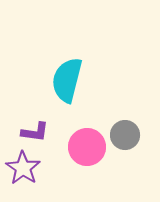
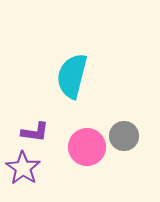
cyan semicircle: moved 5 px right, 4 px up
gray circle: moved 1 px left, 1 px down
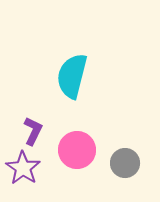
purple L-shape: moved 2 px left, 1 px up; rotated 72 degrees counterclockwise
gray circle: moved 1 px right, 27 px down
pink circle: moved 10 px left, 3 px down
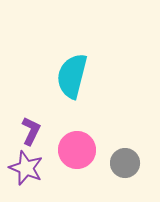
purple L-shape: moved 2 px left
purple star: moved 3 px right; rotated 12 degrees counterclockwise
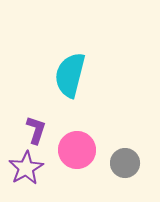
cyan semicircle: moved 2 px left, 1 px up
purple L-shape: moved 5 px right, 1 px up; rotated 8 degrees counterclockwise
purple star: rotated 20 degrees clockwise
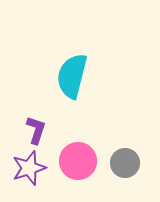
cyan semicircle: moved 2 px right, 1 px down
pink circle: moved 1 px right, 11 px down
purple star: moved 3 px right; rotated 12 degrees clockwise
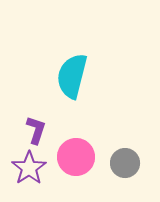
pink circle: moved 2 px left, 4 px up
purple star: rotated 16 degrees counterclockwise
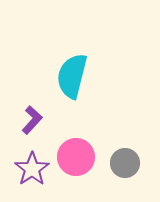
purple L-shape: moved 4 px left, 10 px up; rotated 24 degrees clockwise
purple star: moved 3 px right, 1 px down
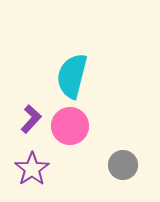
purple L-shape: moved 1 px left, 1 px up
pink circle: moved 6 px left, 31 px up
gray circle: moved 2 px left, 2 px down
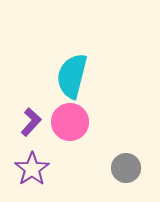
purple L-shape: moved 3 px down
pink circle: moved 4 px up
gray circle: moved 3 px right, 3 px down
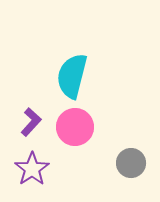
pink circle: moved 5 px right, 5 px down
gray circle: moved 5 px right, 5 px up
